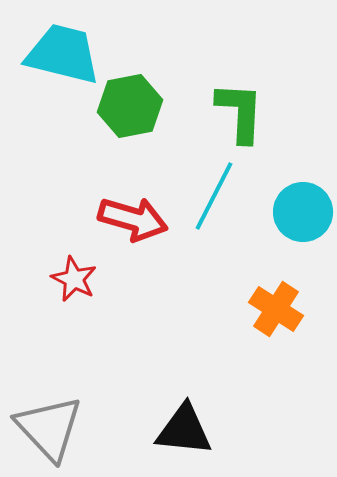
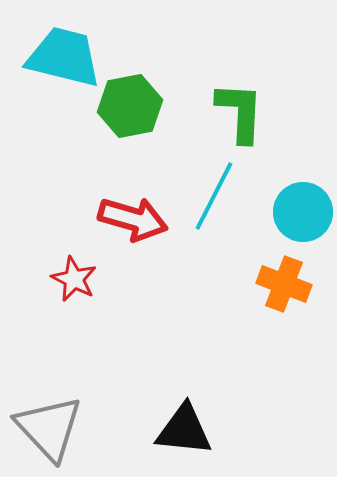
cyan trapezoid: moved 1 px right, 3 px down
orange cross: moved 8 px right, 25 px up; rotated 12 degrees counterclockwise
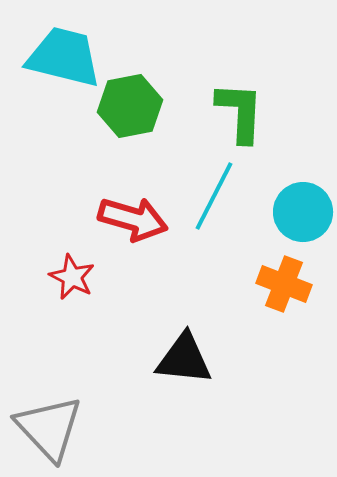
red star: moved 2 px left, 2 px up
black triangle: moved 71 px up
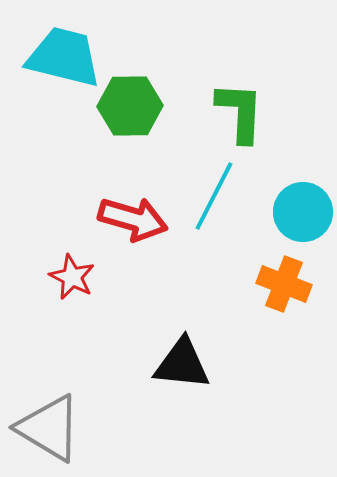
green hexagon: rotated 10 degrees clockwise
black triangle: moved 2 px left, 5 px down
gray triangle: rotated 16 degrees counterclockwise
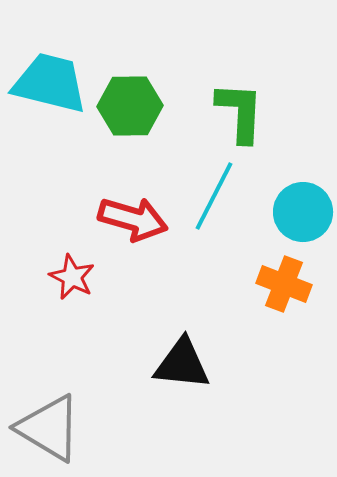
cyan trapezoid: moved 14 px left, 26 px down
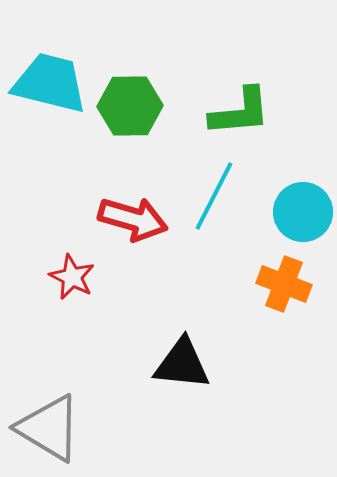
green L-shape: rotated 82 degrees clockwise
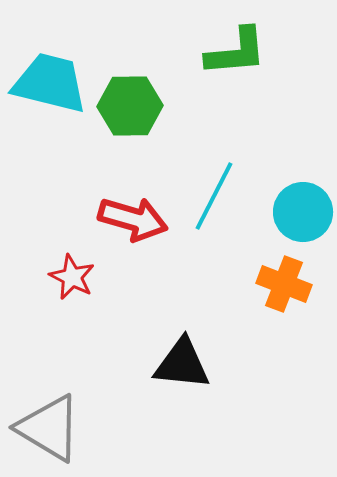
green L-shape: moved 4 px left, 60 px up
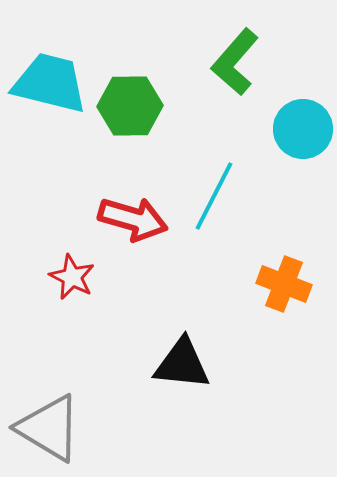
green L-shape: moved 1 px left, 10 px down; rotated 136 degrees clockwise
cyan circle: moved 83 px up
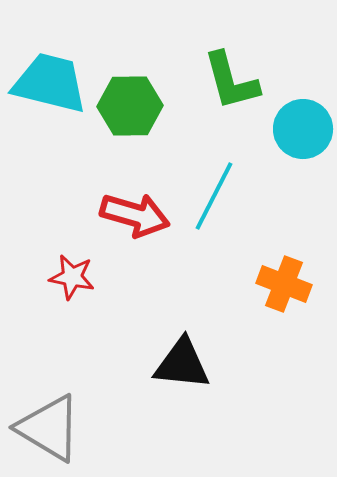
green L-shape: moved 4 px left, 19 px down; rotated 56 degrees counterclockwise
red arrow: moved 2 px right, 4 px up
red star: rotated 15 degrees counterclockwise
